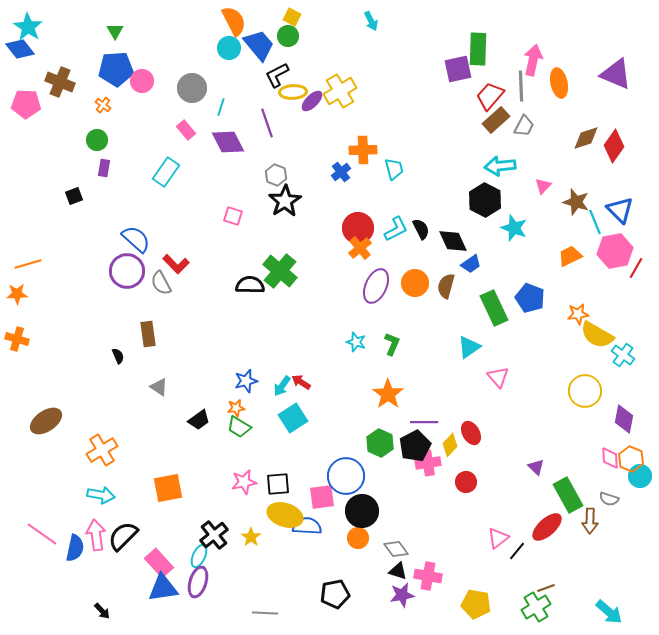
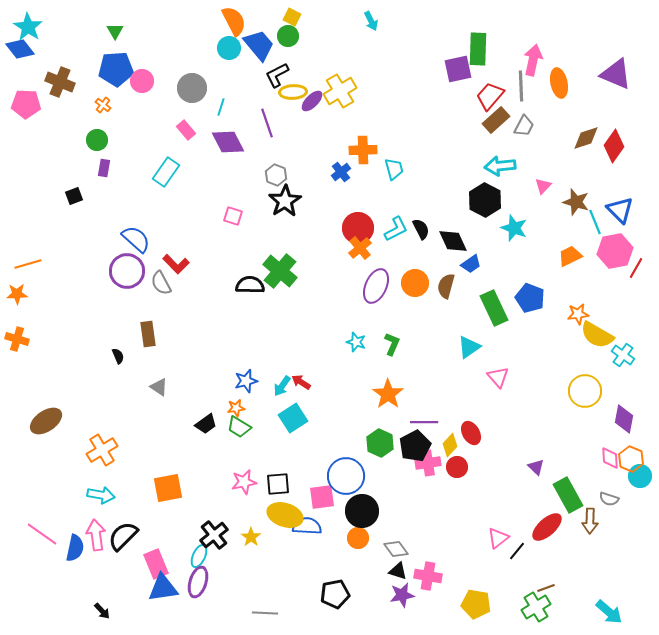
black trapezoid at (199, 420): moved 7 px right, 4 px down
red circle at (466, 482): moved 9 px left, 15 px up
pink rectangle at (159, 563): moved 3 px left, 1 px down; rotated 20 degrees clockwise
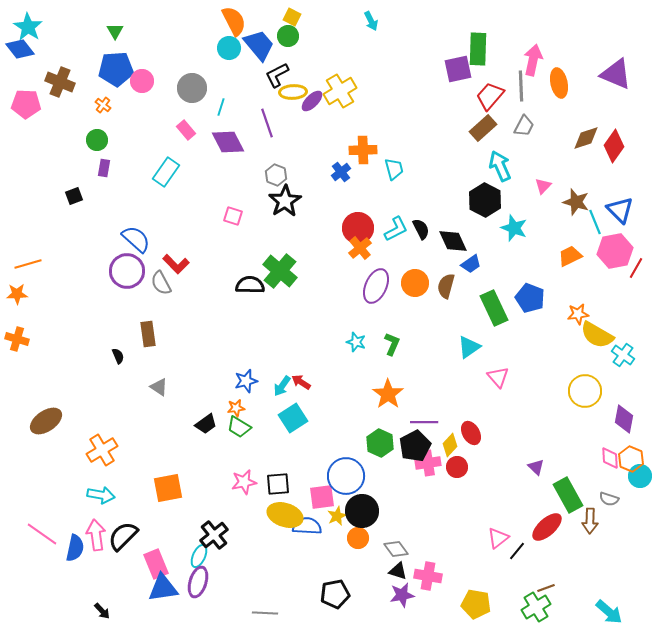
brown rectangle at (496, 120): moved 13 px left, 8 px down
cyan arrow at (500, 166): rotated 72 degrees clockwise
yellow star at (251, 537): moved 86 px right, 21 px up; rotated 12 degrees clockwise
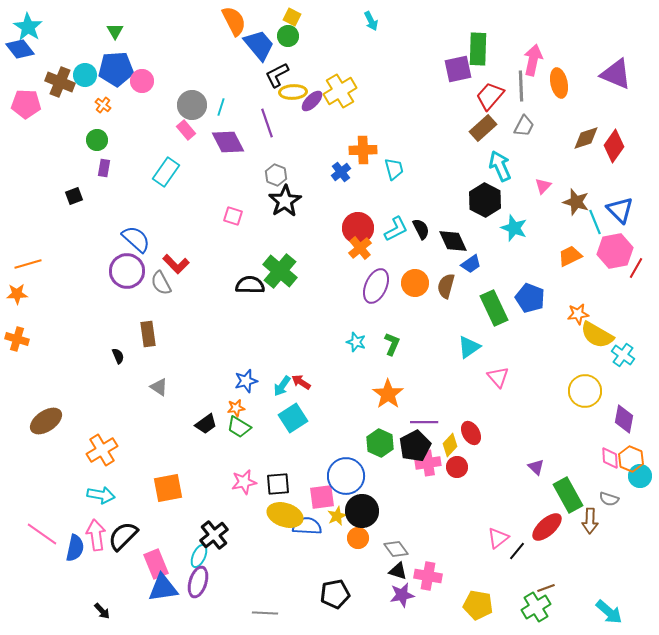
cyan circle at (229, 48): moved 144 px left, 27 px down
gray circle at (192, 88): moved 17 px down
yellow pentagon at (476, 604): moved 2 px right, 1 px down
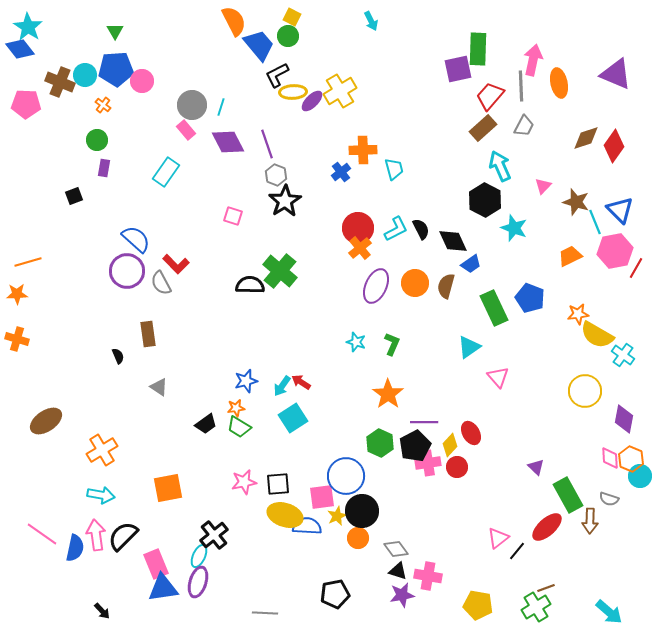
purple line at (267, 123): moved 21 px down
orange line at (28, 264): moved 2 px up
